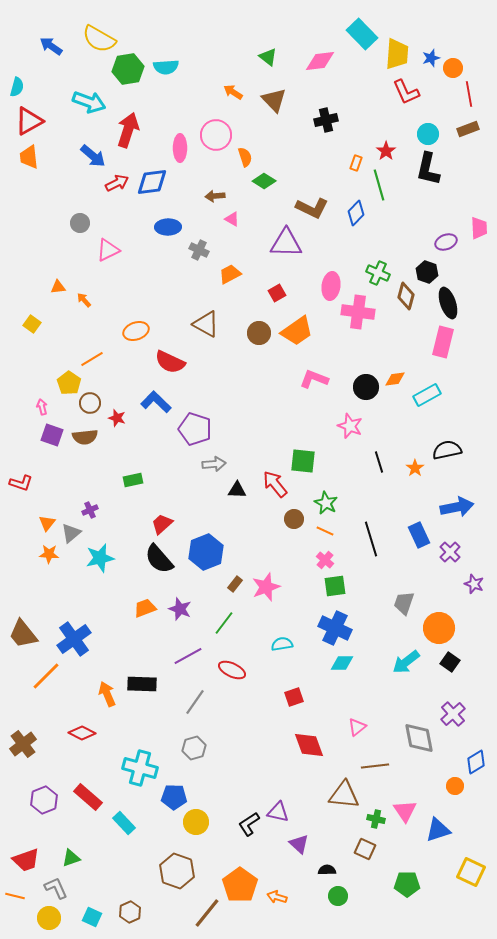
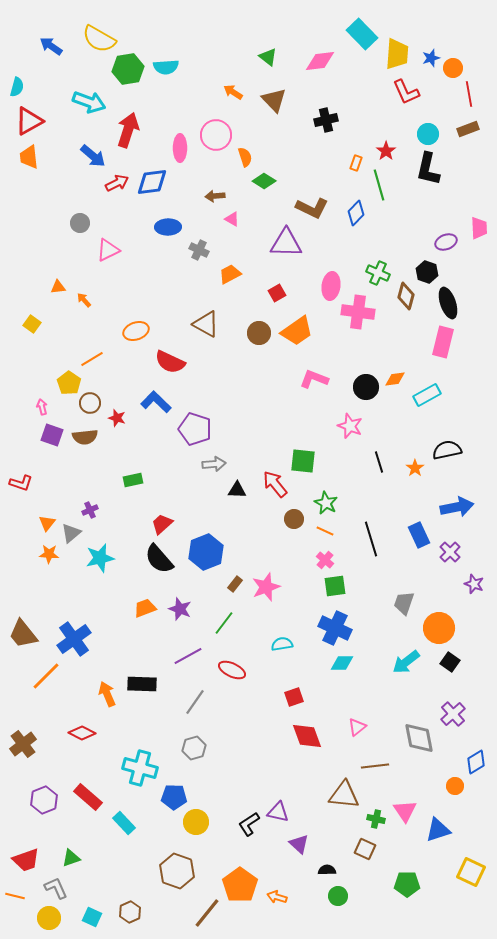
red diamond at (309, 745): moved 2 px left, 9 px up
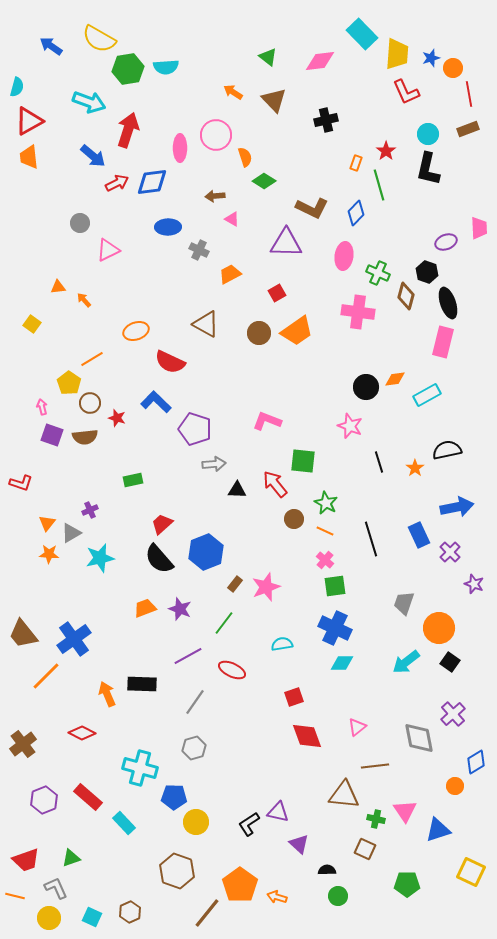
pink ellipse at (331, 286): moved 13 px right, 30 px up
pink L-shape at (314, 379): moved 47 px left, 42 px down
gray triangle at (71, 533): rotated 10 degrees clockwise
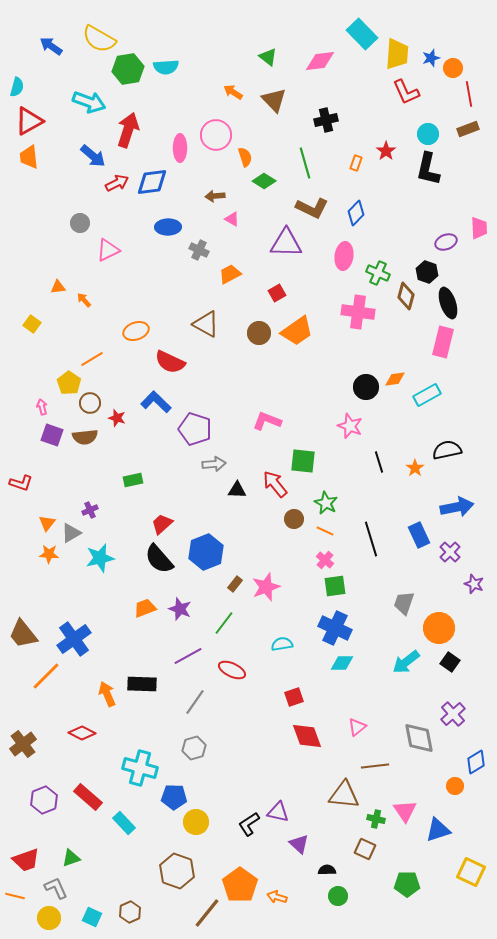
green line at (379, 185): moved 74 px left, 22 px up
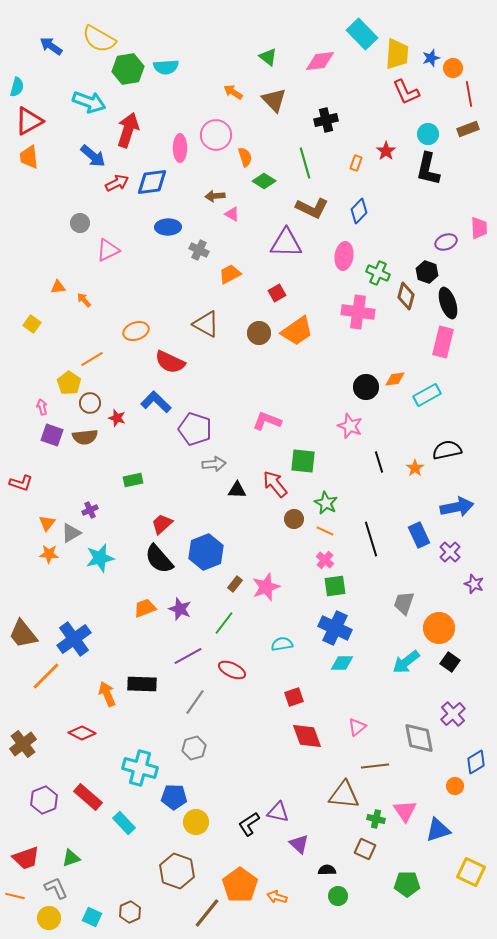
blue diamond at (356, 213): moved 3 px right, 2 px up
pink triangle at (232, 219): moved 5 px up
red trapezoid at (26, 860): moved 2 px up
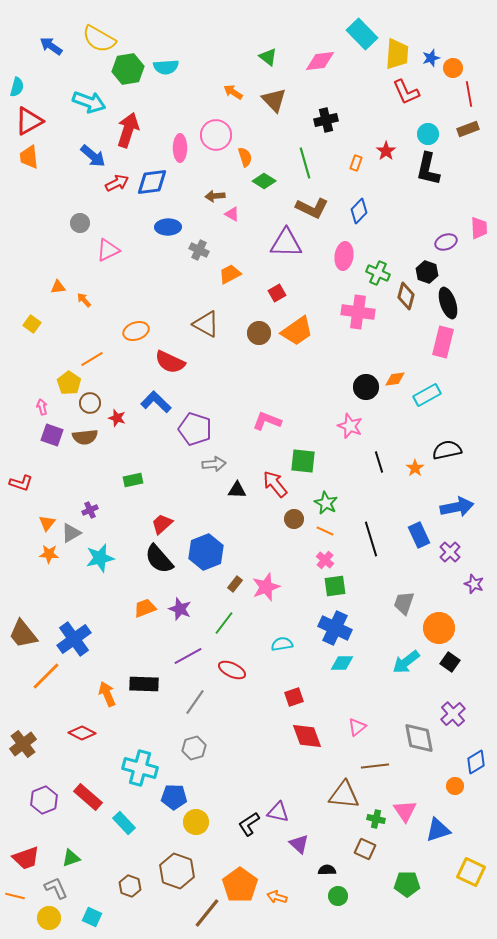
black rectangle at (142, 684): moved 2 px right
brown hexagon at (130, 912): moved 26 px up; rotated 15 degrees counterclockwise
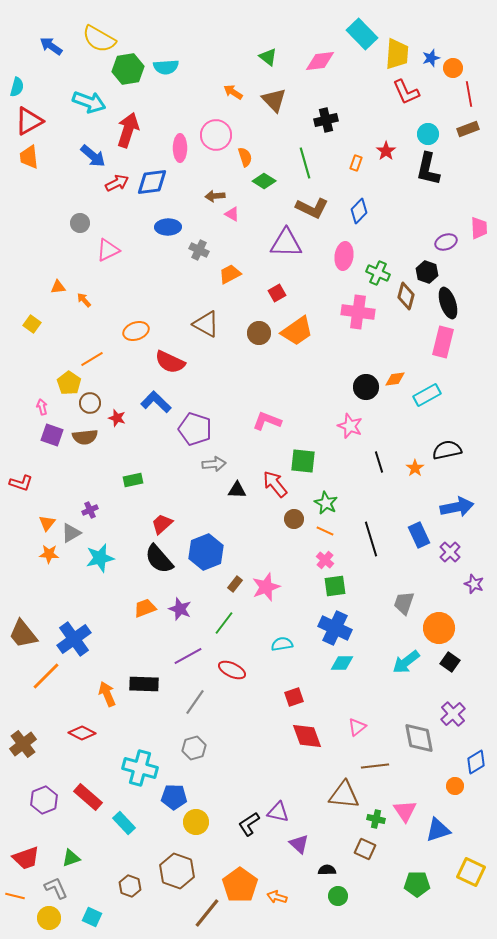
green pentagon at (407, 884): moved 10 px right
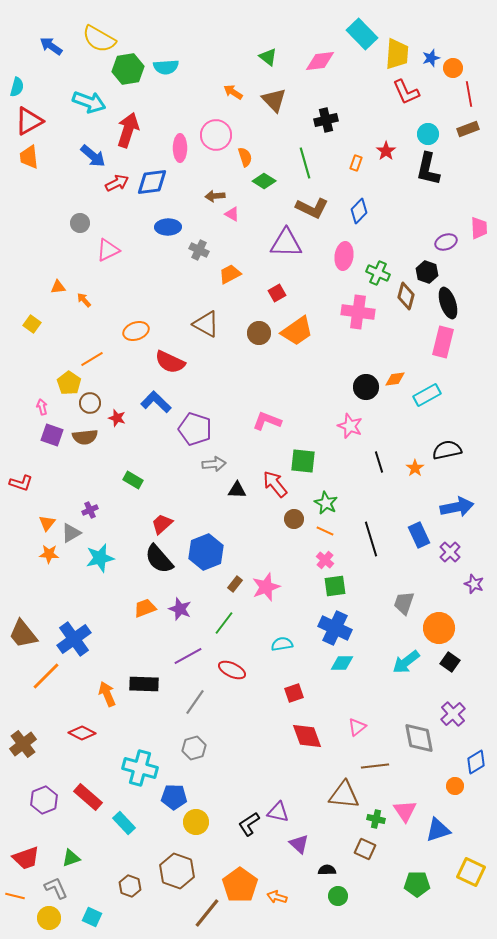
green rectangle at (133, 480): rotated 42 degrees clockwise
red square at (294, 697): moved 4 px up
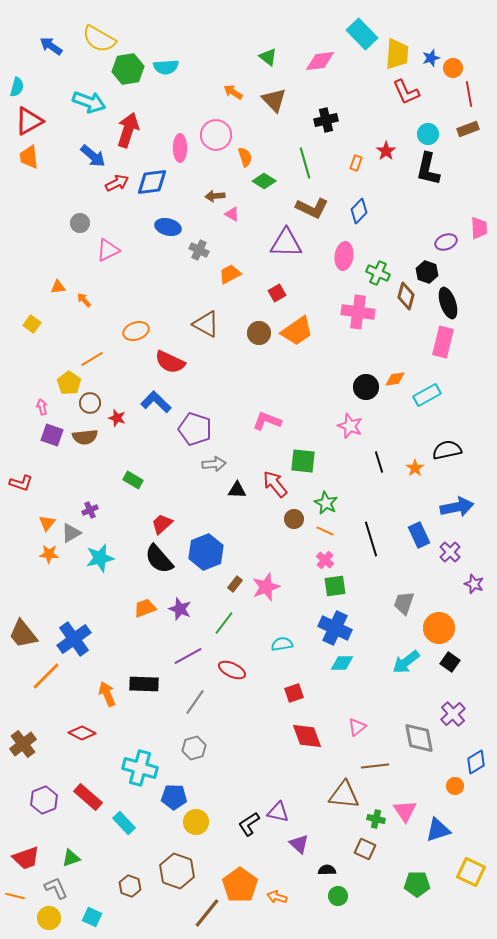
blue ellipse at (168, 227): rotated 15 degrees clockwise
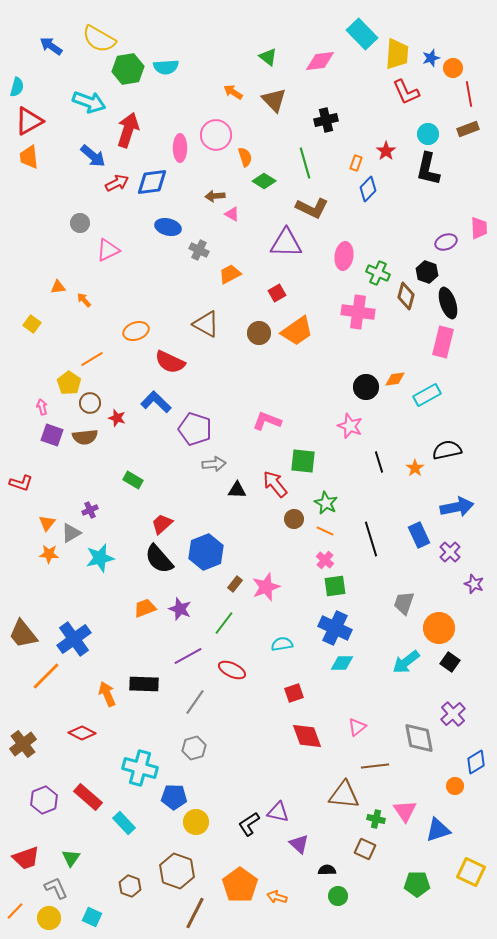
blue diamond at (359, 211): moved 9 px right, 22 px up
green triangle at (71, 858): rotated 36 degrees counterclockwise
orange line at (15, 896): moved 15 px down; rotated 60 degrees counterclockwise
brown line at (207, 913): moved 12 px left; rotated 12 degrees counterclockwise
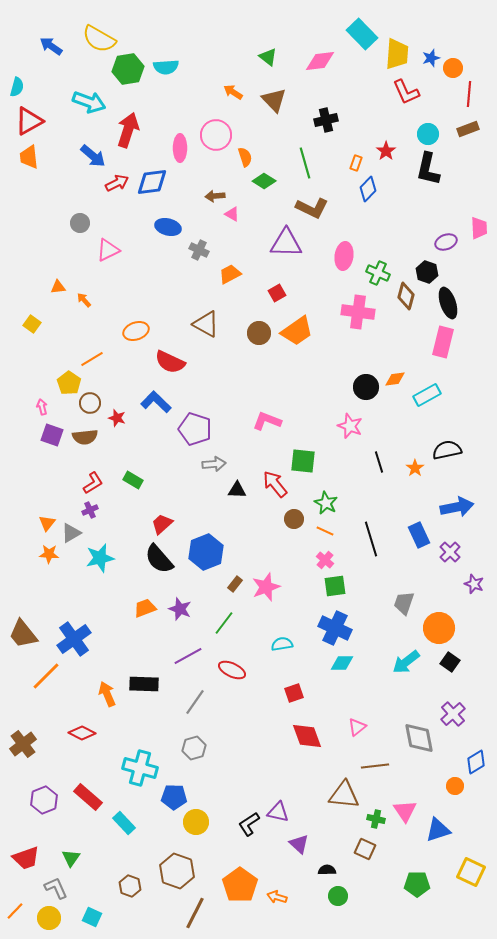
red line at (469, 94): rotated 15 degrees clockwise
red L-shape at (21, 483): moved 72 px right; rotated 50 degrees counterclockwise
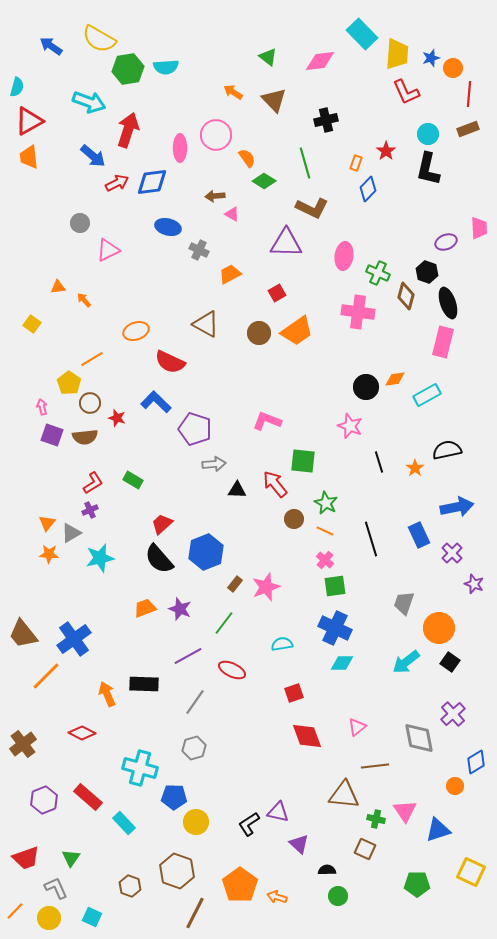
orange semicircle at (245, 157): moved 2 px right, 1 px down; rotated 18 degrees counterclockwise
purple cross at (450, 552): moved 2 px right, 1 px down
